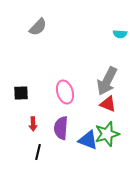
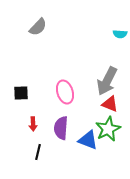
red triangle: moved 2 px right
green star: moved 1 px right, 5 px up; rotated 10 degrees counterclockwise
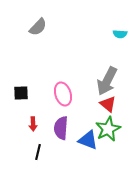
pink ellipse: moved 2 px left, 2 px down
red triangle: moved 2 px left; rotated 18 degrees clockwise
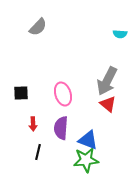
green star: moved 22 px left, 31 px down; rotated 20 degrees clockwise
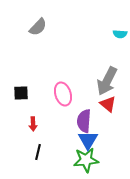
purple semicircle: moved 23 px right, 7 px up
blue triangle: rotated 40 degrees clockwise
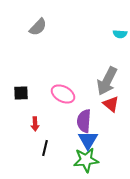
pink ellipse: rotated 45 degrees counterclockwise
red triangle: moved 3 px right
red arrow: moved 2 px right
black line: moved 7 px right, 4 px up
